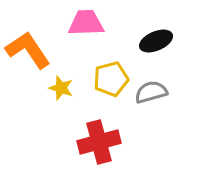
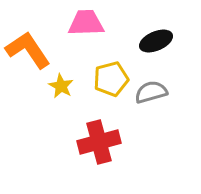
yellow star: moved 2 px up; rotated 10 degrees clockwise
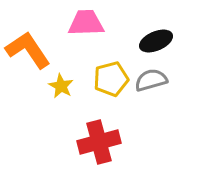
gray semicircle: moved 12 px up
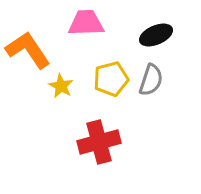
black ellipse: moved 6 px up
gray semicircle: rotated 124 degrees clockwise
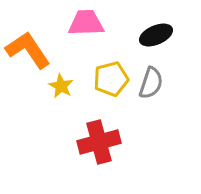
gray semicircle: moved 3 px down
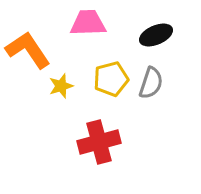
pink trapezoid: moved 2 px right
yellow star: rotated 25 degrees clockwise
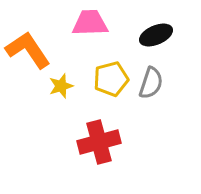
pink trapezoid: moved 2 px right
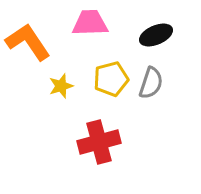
orange L-shape: moved 8 px up
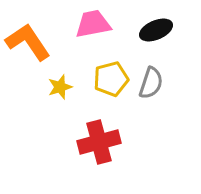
pink trapezoid: moved 3 px right, 1 px down; rotated 9 degrees counterclockwise
black ellipse: moved 5 px up
yellow star: moved 1 px left, 1 px down
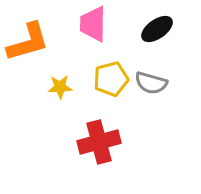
pink trapezoid: rotated 78 degrees counterclockwise
black ellipse: moved 1 px right, 1 px up; rotated 12 degrees counterclockwise
orange L-shape: rotated 108 degrees clockwise
gray semicircle: rotated 88 degrees clockwise
yellow star: rotated 15 degrees clockwise
